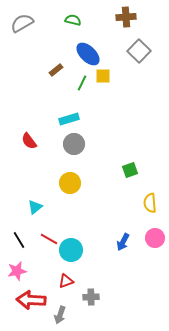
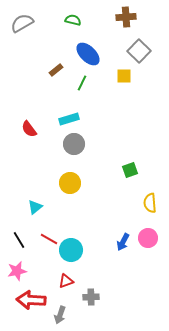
yellow square: moved 21 px right
red semicircle: moved 12 px up
pink circle: moved 7 px left
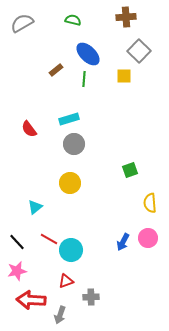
green line: moved 2 px right, 4 px up; rotated 21 degrees counterclockwise
black line: moved 2 px left, 2 px down; rotated 12 degrees counterclockwise
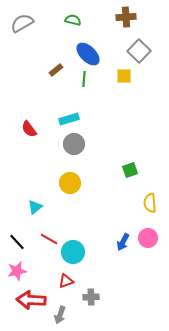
cyan circle: moved 2 px right, 2 px down
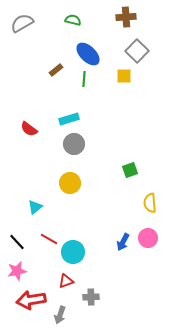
gray square: moved 2 px left
red semicircle: rotated 18 degrees counterclockwise
red arrow: rotated 12 degrees counterclockwise
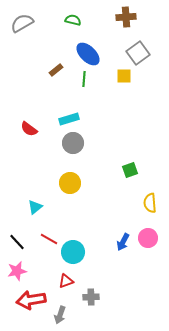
gray square: moved 1 px right, 2 px down; rotated 10 degrees clockwise
gray circle: moved 1 px left, 1 px up
